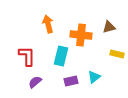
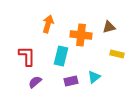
orange arrow: rotated 30 degrees clockwise
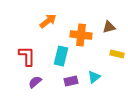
orange arrow: moved 3 px up; rotated 36 degrees clockwise
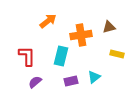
orange cross: rotated 15 degrees counterclockwise
